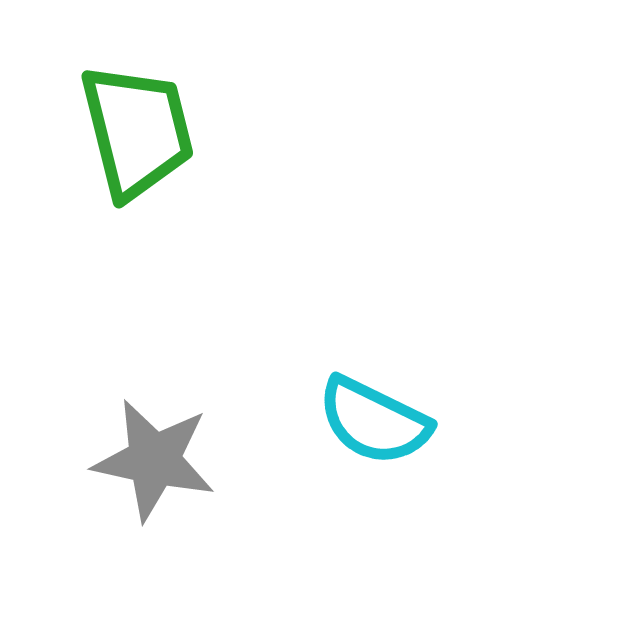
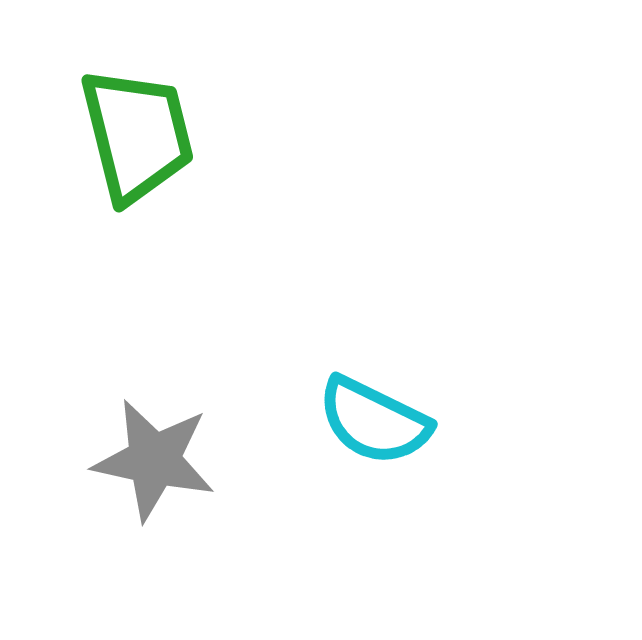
green trapezoid: moved 4 px down
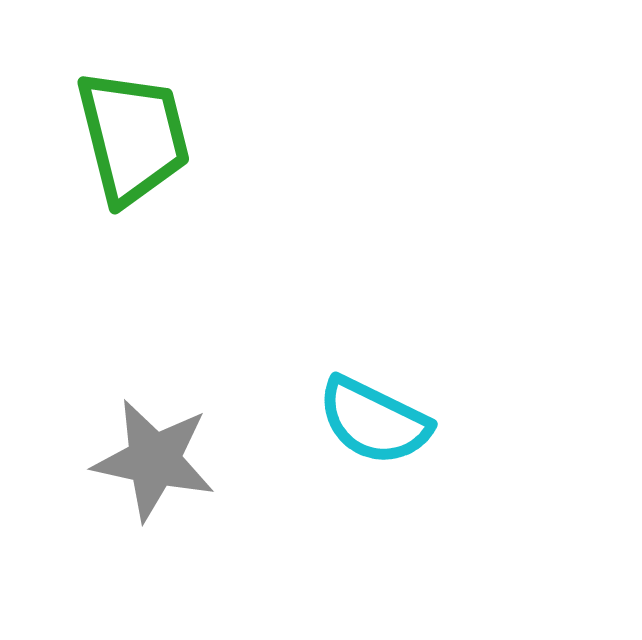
green trapezoid: moved 4 px left, 2 px down
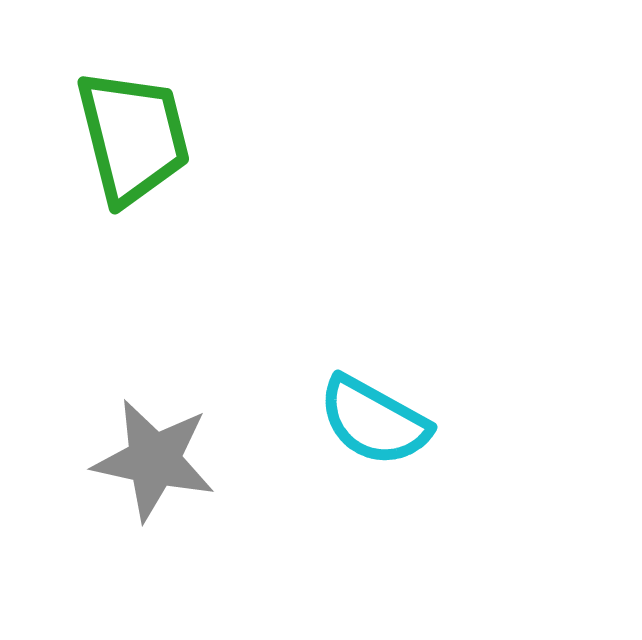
cyan semicircle: rotated 3 degrees clockwise
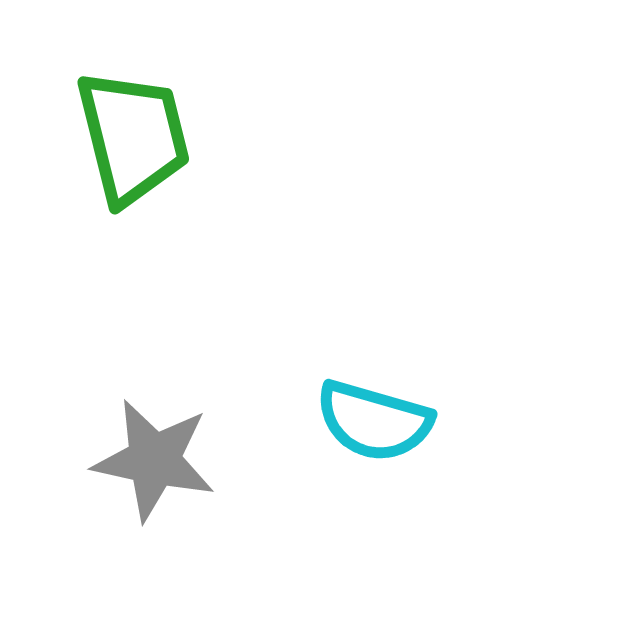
cyan semicircle: rotated 13 degrees counterclockwise
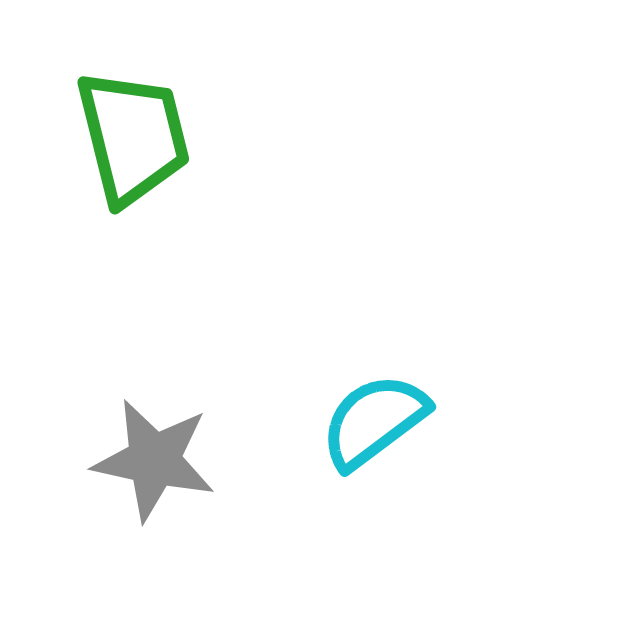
cyan semicircle: rotated 127 degrees clockwise
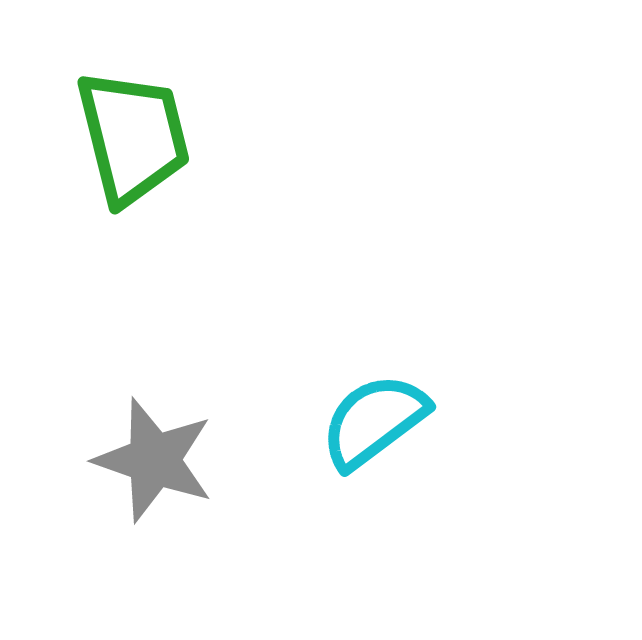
gray star: rotated 7 degrees clockwise
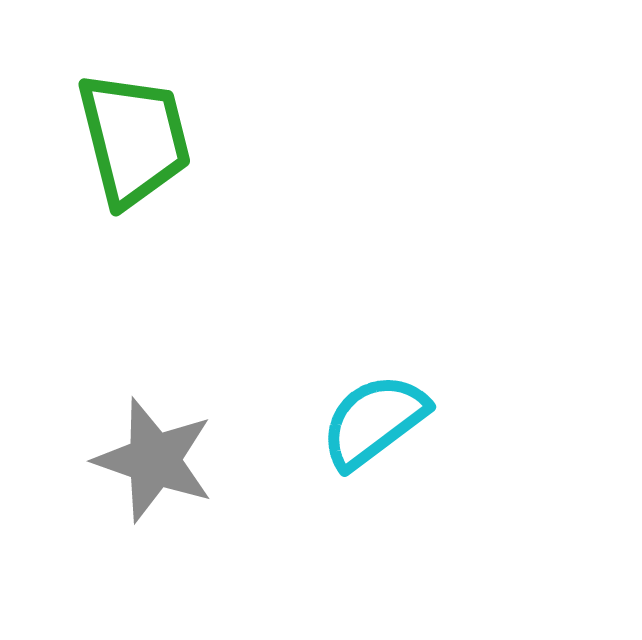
green trapezoid: moved 1 px right, 2 px down
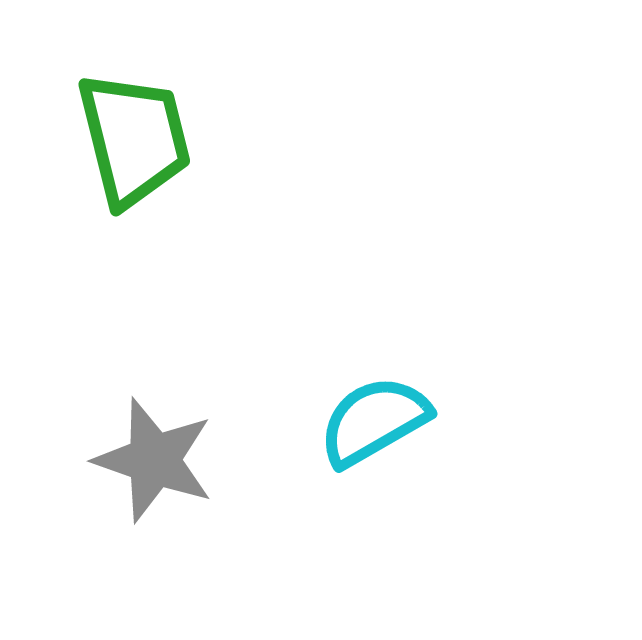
cyan semicircle: rotated 7 degrees clockwise
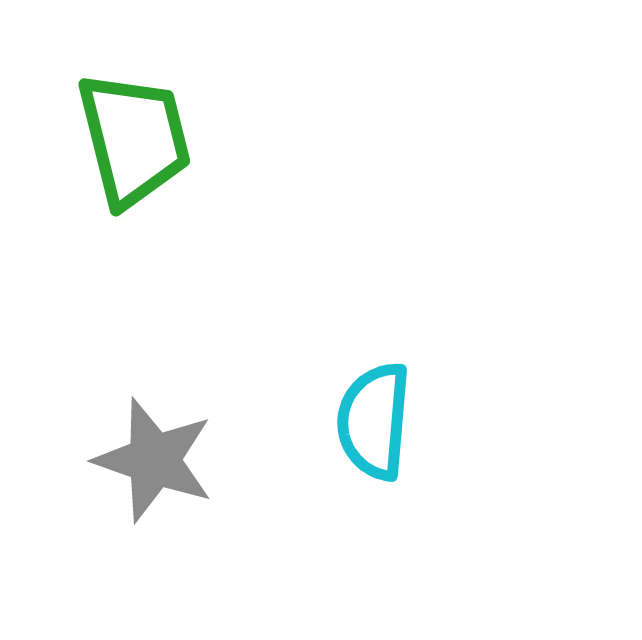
cyan semicircle: rotated 55 degrees counterclockwise
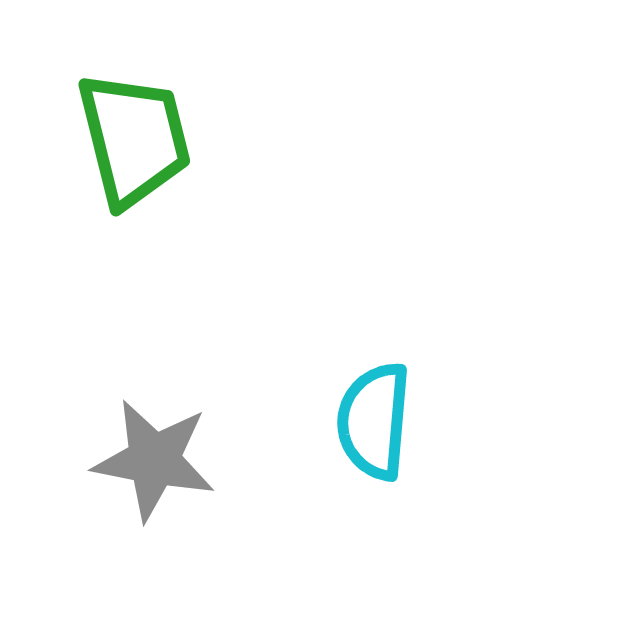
gray star: rotated 8 degrees counterclockwise
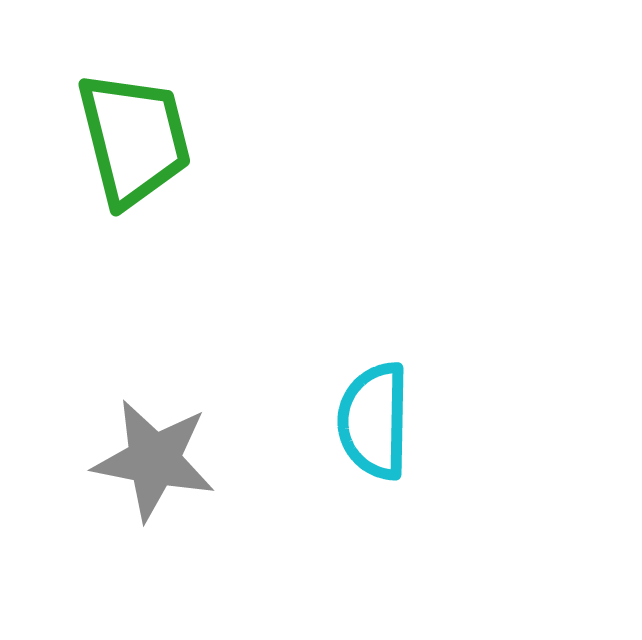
cyan semicircle: rotated 4 degrees counterclockwise
